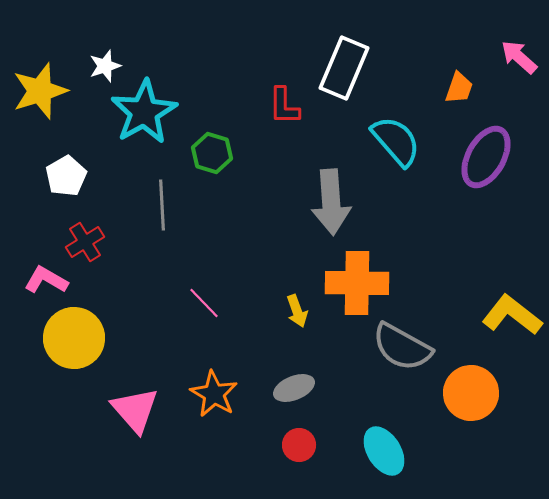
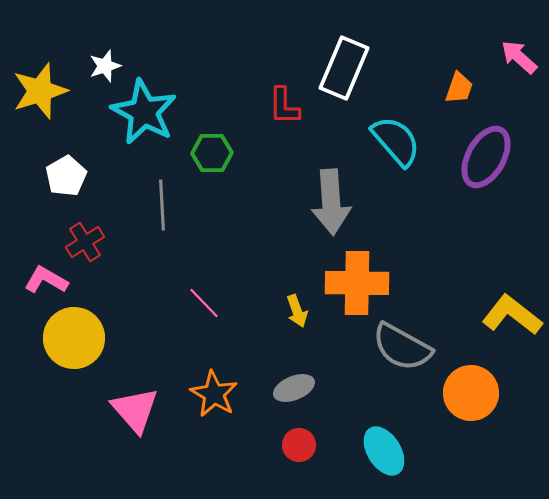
cyan star: rotated 14 degrees counterclockwise
green hexagon: rotated 18 degrees counterclockwise
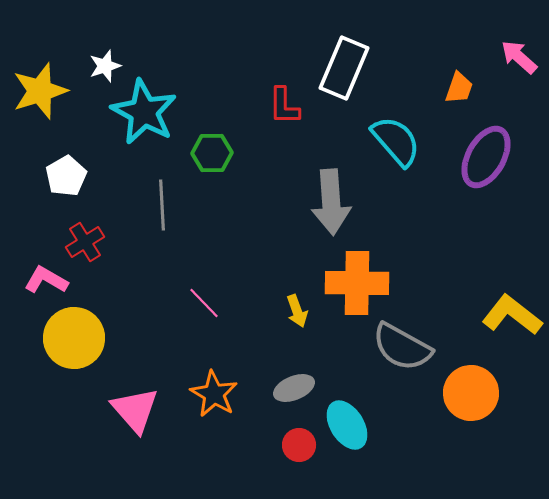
cyan ellipse: moved 37 px left, 26 px up
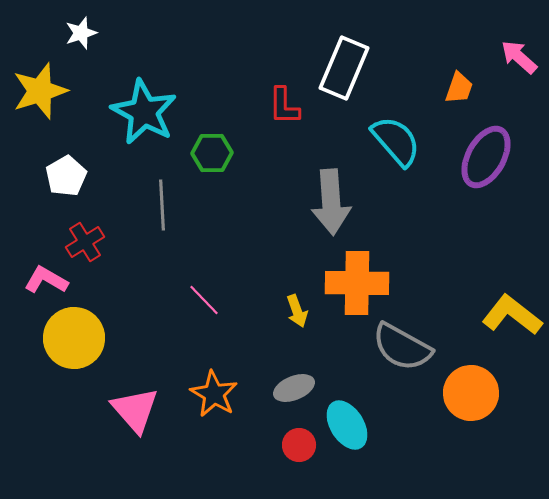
white star: moved 24 px left, 33 px up
pink line: moved 3 px up
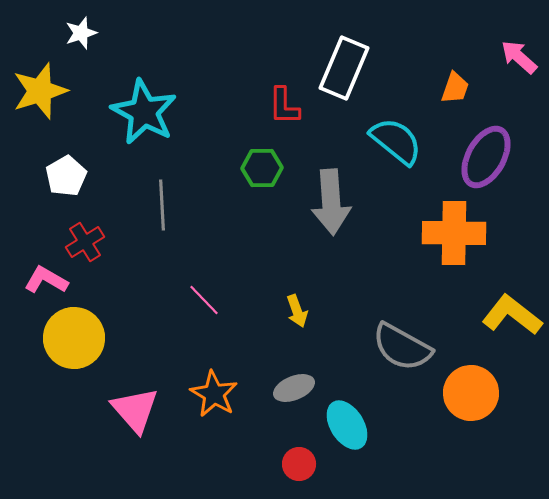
orange trapezoid: moved 4 px left
cyan semicircle: rotated 10 degrees counterclockwise
green hexagon: moved 50 px right, 15 px down
orange cross: moved 97 px right, 50 px up
red circle: moved 19 px down
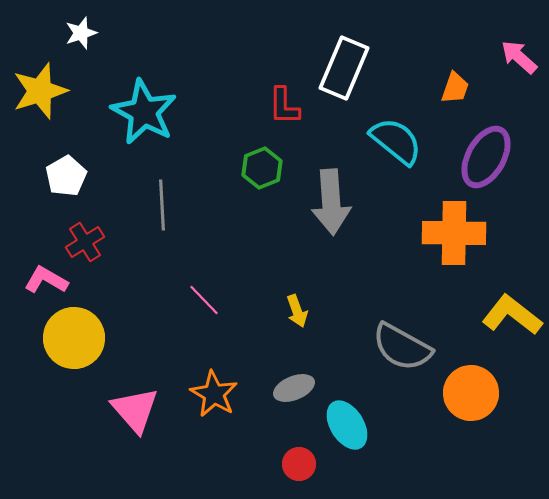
green hexagon: rotated 21 degrees counterclockwise
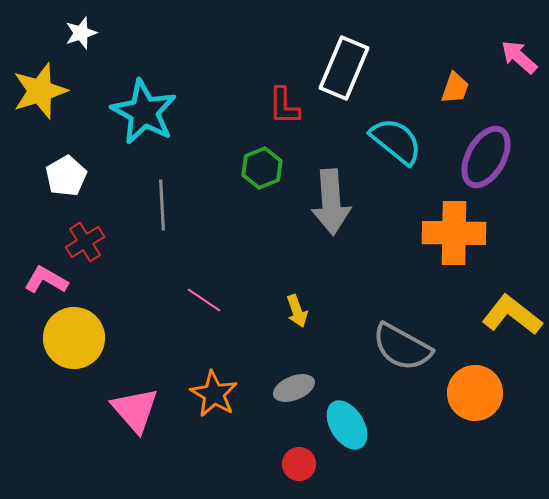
pink line: rotated 12 degrees counterclockwise
orange circle: moved 4 px right
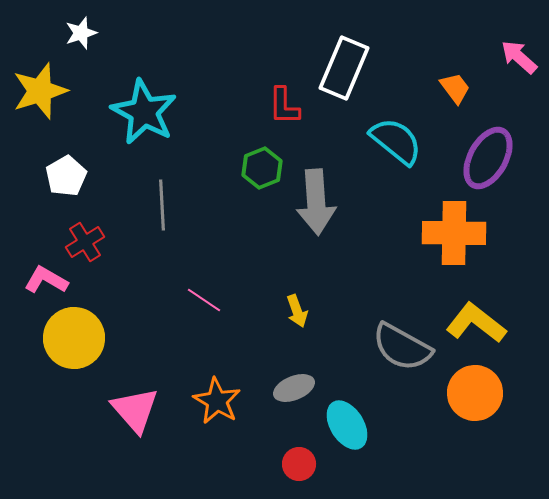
orange trapezoid: rotated 56 degrees counterclockwise
purple ellipse: moved 2 px right, 1 px down
gray arrow: moved 15 px left
yellow L-shape: moved 36 px left, 8 px down
orange star: moved 3 px right, 7 px down
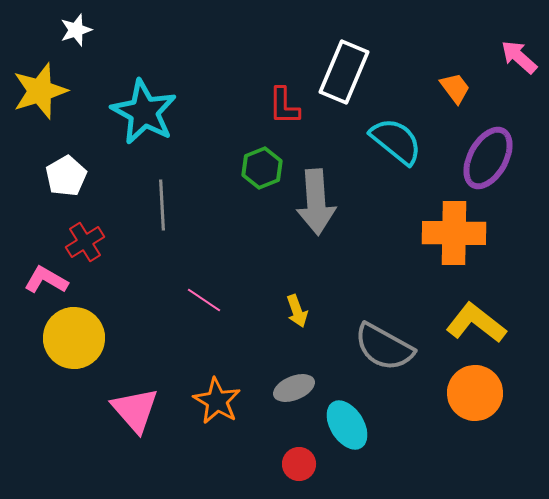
white star: moved 5 px left, 3 px up
white rectangle: moved 4 px down
gray semicircle: moved 18 px left
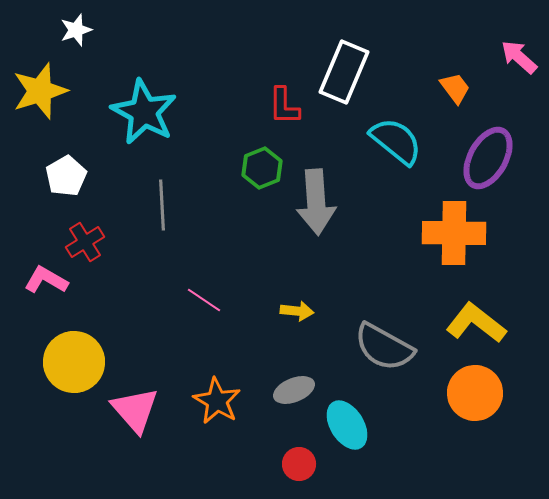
yellow arrow: rotated 64 degrees counterclockwise
yellow circle: moved 24 px down
gray ellipse: moved 2 px down
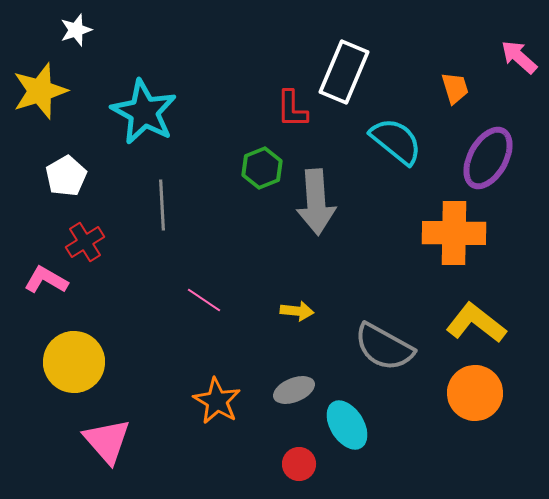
orange trapezoid: rotated 20 degrees clockwise
red L-shape: moved 8 px right, 3 px down
pink triangle: moved 28 px left, 31 px down
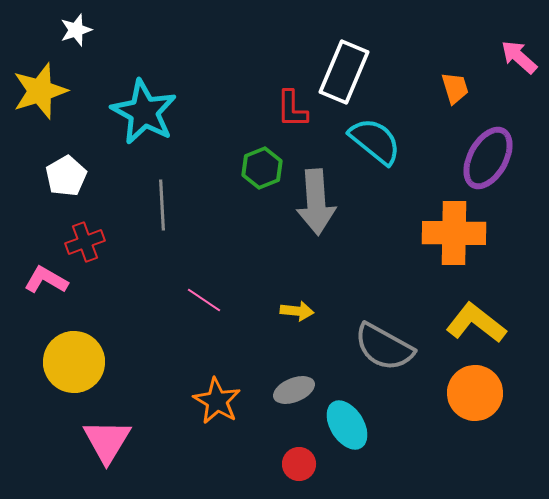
cyan semicircle: moved 21 px left
red cross: rotated 12 degrees clockwise
pink triangle: rotated 12 degrees clockwise
